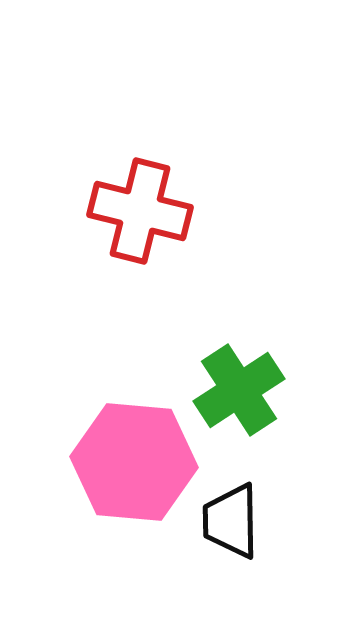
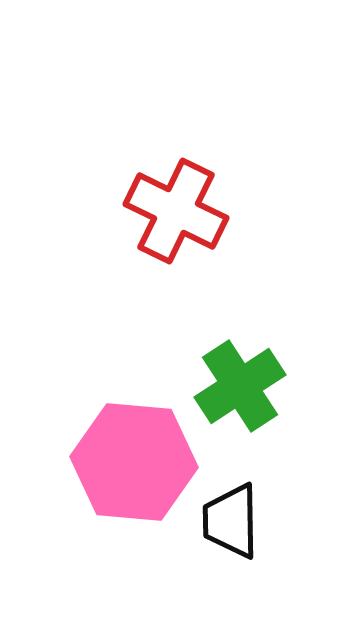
red cross: moved 36 px right; rotated 12 degrees clockwise
green cross: moved 1 px right, 4 px up
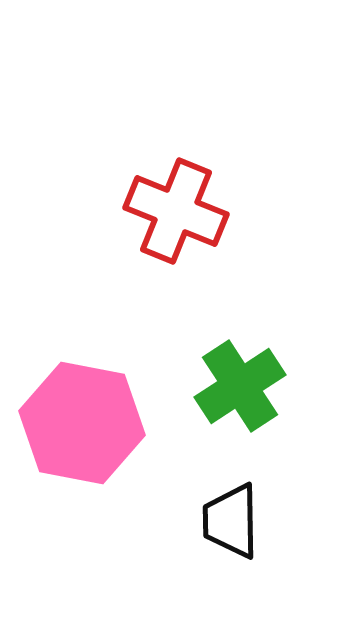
red cross: rotated 4 degrees counterclockwise
pink hexagon: moved 52 px left, 39 px up; rotated 6 degrees clockwise
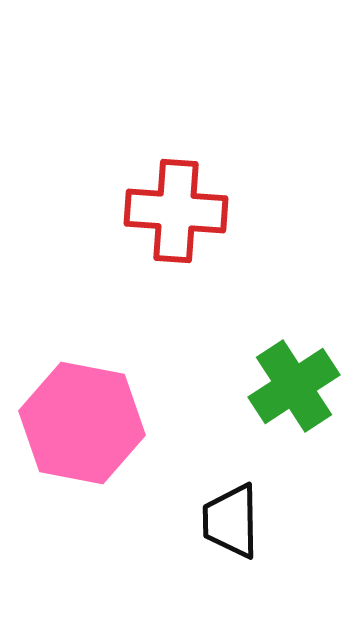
red cross: rotated 18 degrees counterclockwise
green cross: moved 54 px right
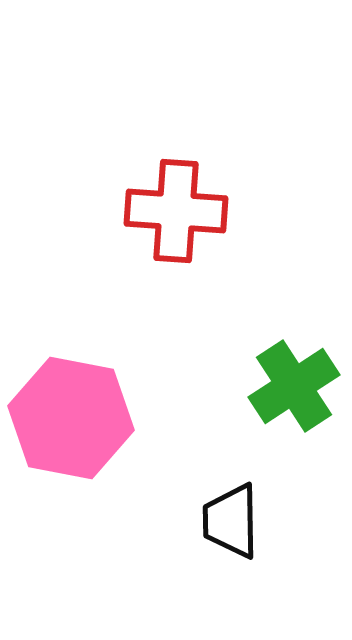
pink hexagon: moved 11 px left, 5 px up
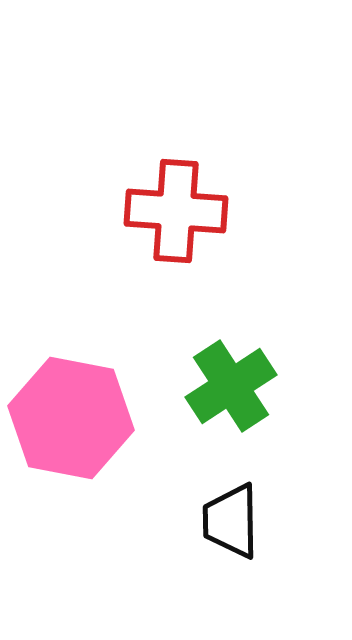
green cross: moved 63 px left
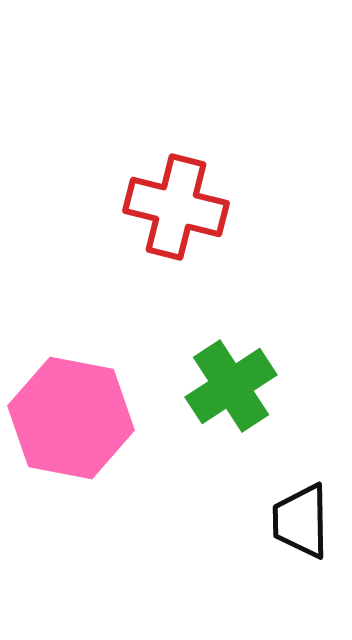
red cross: moved 4 px up; rotated 10 degrees clockwise
black trapezoid: moved 70 px right
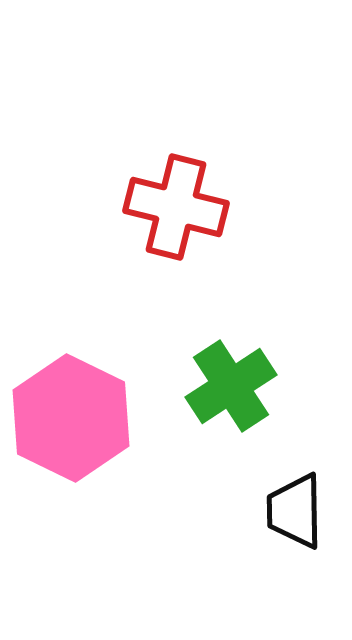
pink hexagon: rotated 15 degrees clockwise
black trapezoid: moved 6 px left, 10 px up
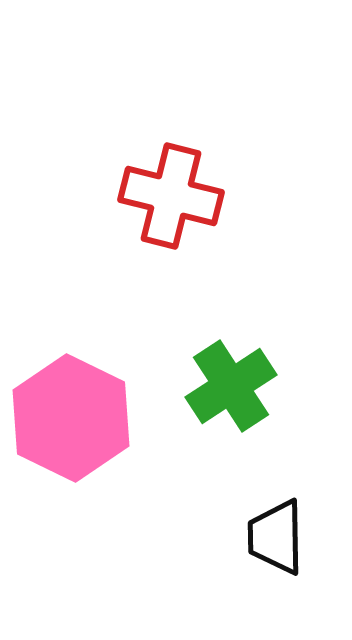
red cross: moved 5 px left, 11 px up
black trapezoid: moved 19 px left, 26 px down
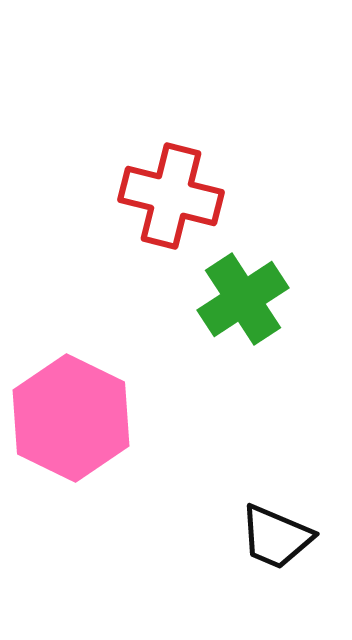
green cross: moved 12 px right, 87 px up
black trapezoid: rotated 66 degrees counterclockwise
